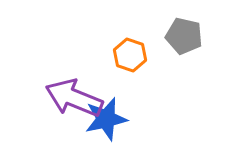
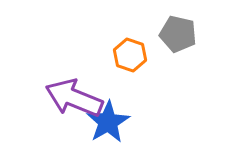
gray pentagon: moved 6 px left, 2 px up
blue star: moved 2 px right, 3 px down; rotated 18 degrees counterclockwise
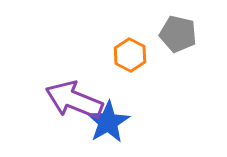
orange hexagon: rotated 8 degrees clockwise
purple arrow: moved 2 px down
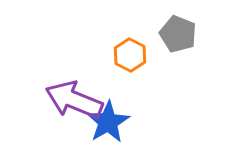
gray pentagon: rotated 9 degrees clockwise
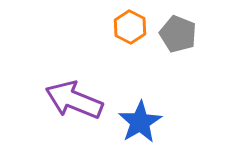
orange hexagon: moved 28 px up
blue star: moved 32 px right
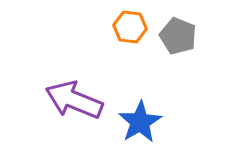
orange hexagon: rotated 20 degrees counterclockwise
gray pentagon: moved 2 px down
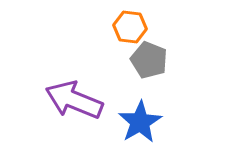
gray pentagon: moved 29 px left, 24 px down
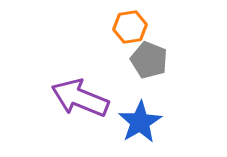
orange hexagon: rotated 16 degrees counterclockwise
purple arrow: moved 6 px right, 2 px up
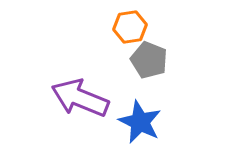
blue star: rotated 15 degrees counterclockwise
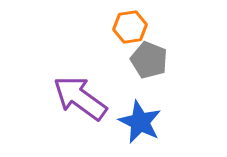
purple arrow: rotated 14 degrees clockwise
